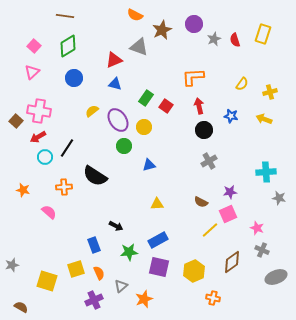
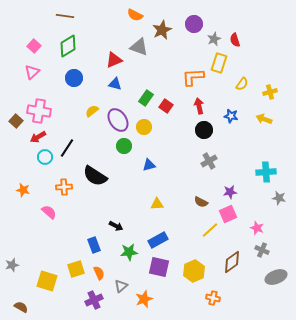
yellow rectangle at (263, 34): moved 44 px left, 29 px down
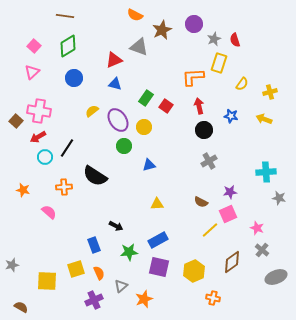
gray cross at (262, 250): rotated 16 degrees clockwise
yellow square at (47, 281): rotated 15 degrees counterclockwise
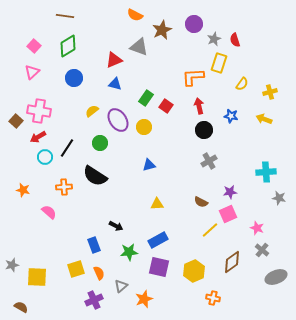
green circle at (124, 146): moved 24 px left, 3 px up
yellow square at (47, 281): moved 10 px left, 4 px up
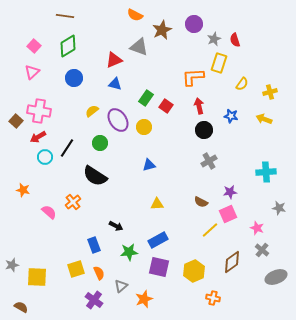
orange cross at (64, 187): moved 9 px right, 15 px down; rotated 35 degrees counterclockwise
gray star at (279, 198): moved 10 px down
purple cross at (94, 300): rotated 30 degrees counterclockwise
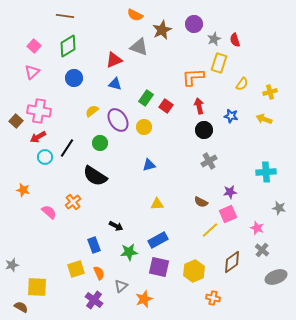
yellow square at (37, 277): moved 10 px down
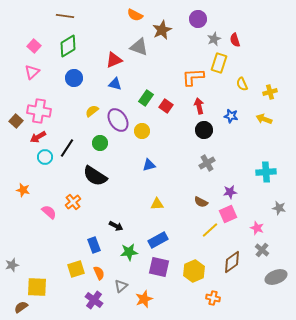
purple circle at (194, 24): moved 4 px right, 5 px up
yellow semicircle at (242, 84): rotated 120 degrees clockwise
yellow circle at (144, 127): moved 2 px left, 4 px down
gray cross at (209, 161): moved 2 px left, 2 px down
brown semicircle at (21, 307): rotated 64 degrees counterclockwise
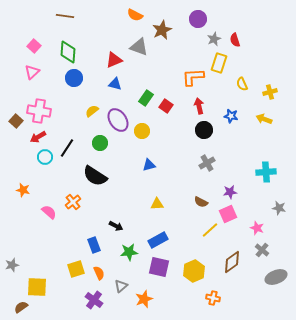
green diamond at (68, 46): moved 6 px down; rotated 55 degrees counterclockwise
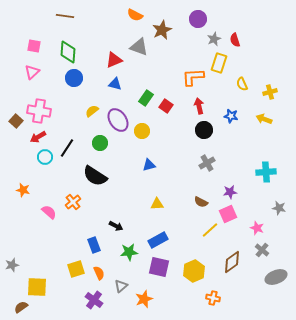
pink square at (34, 46): rotated 32 degrees counterclockwise
